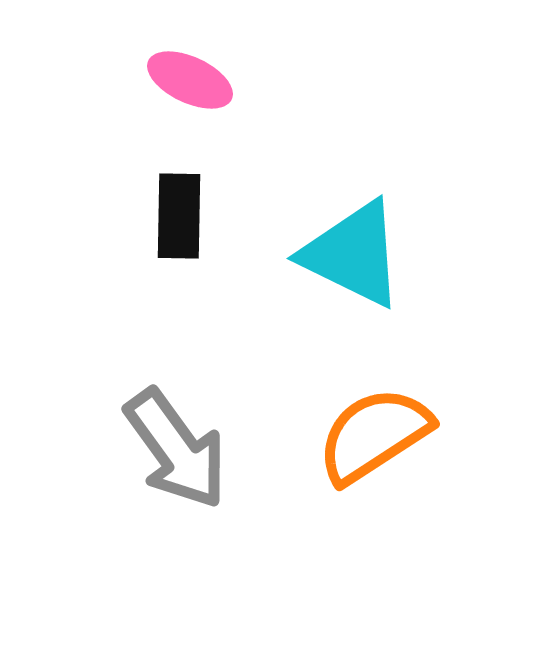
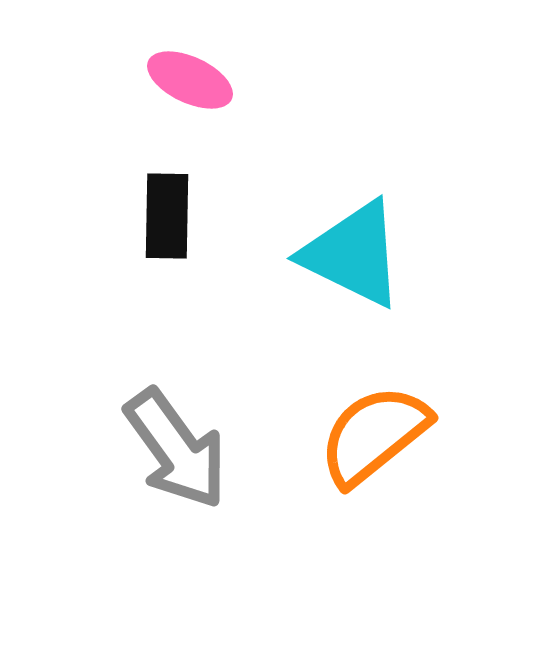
black rectangle: moved 12 px left
orange semicircle: rotated 6 degrees counterclockwise
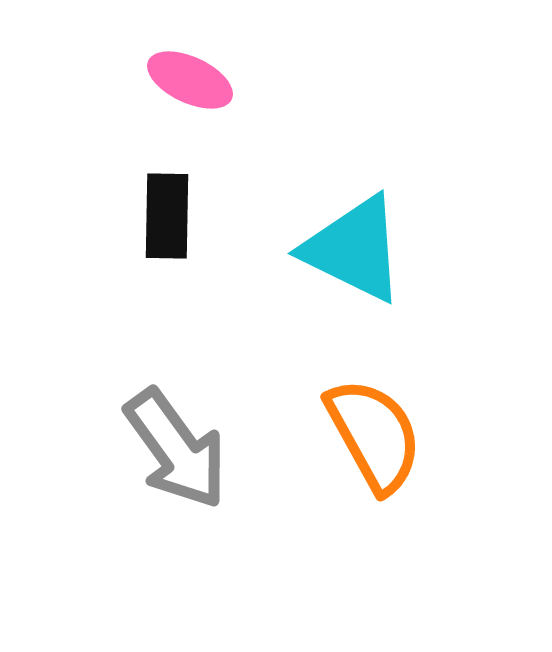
cyan triangle: moved 1 px right, 5 px up
orange semicircle: rotated 100 degrees clockwise
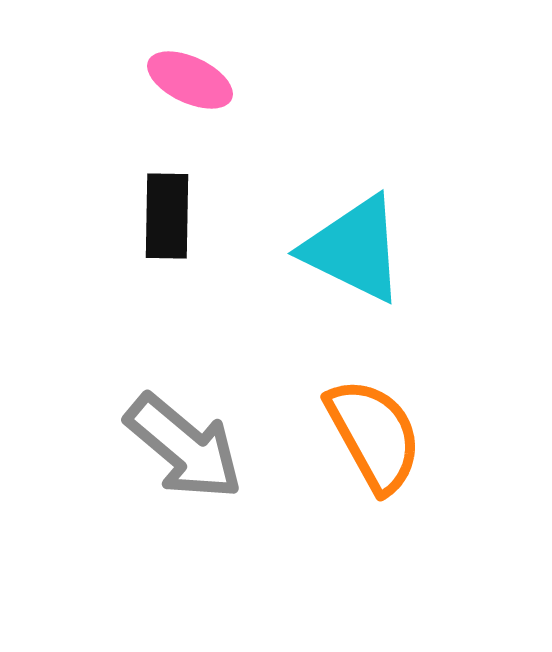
gray arrow: moved 8 px right, 2 px up; rotated 14 degrees counterclockwise
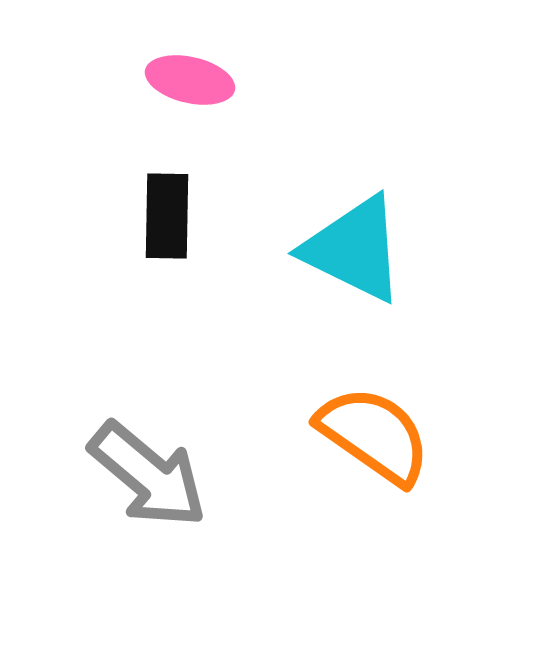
pink ellipse: rotated 12 degrees counterclockwise
orange semicircle: rotated 26 degrees counterclockwise
gray arrow: moved 36 px left, 28 px down
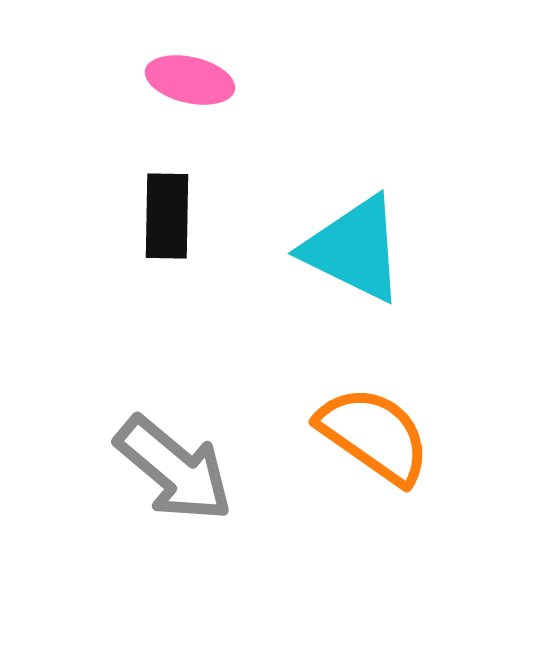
gray arrow: moved 26 px right, 6 px up
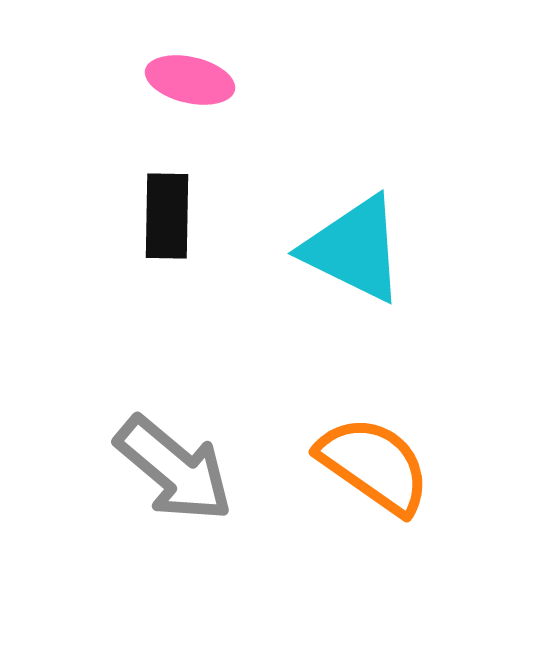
orange semicircle: moved 30 px down
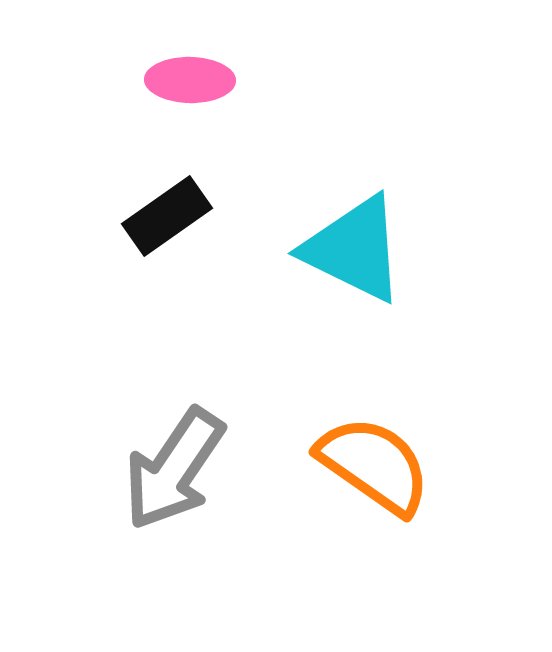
pink ellipse: rotated 12 degrees counterclockwise
black rectangle: rotated 54 degrees clockwise
gray arrow: rotated 84 degrees clockwise
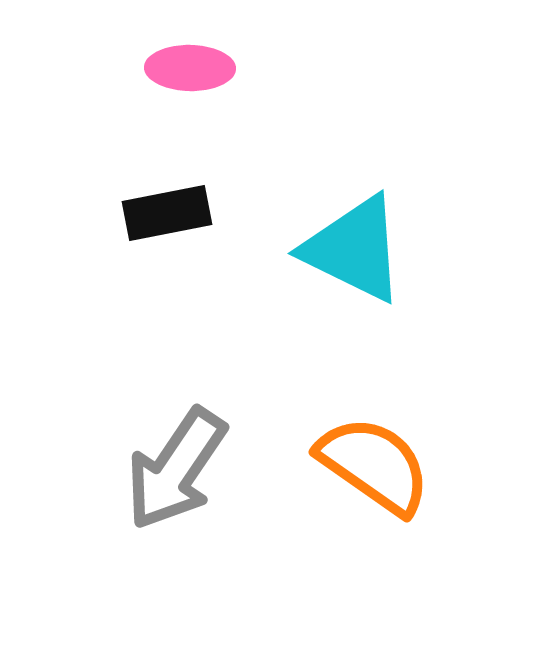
pink ellipse: moved 12 px up
black rectangle: moved 3 px up; rotated 24 degrees clockwise
gray arrow: moved 2 px right
